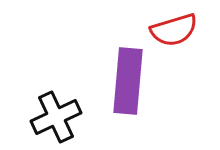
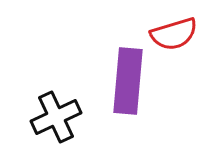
red semicircle: moved 4 px down
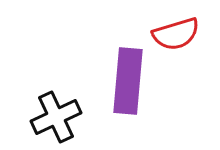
red semicircle: moved 2 px right
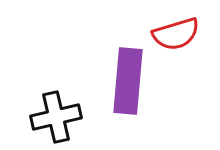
black cross: rotated 12 degrees clockwise
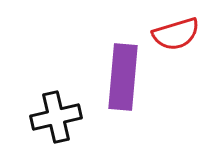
purple rectangle: moved 5 px left, 4 px up
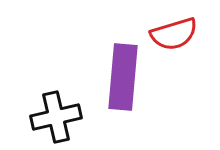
red semicircle: moved 2 px left
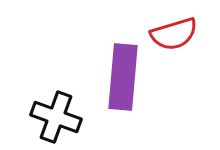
black cross: rotated 33 degrees clockwise
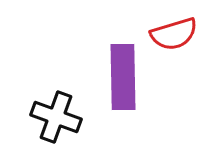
purple rectangle: rotated 6 degrees counterclockwise
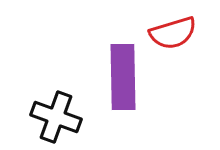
red semicircle: moved 1 px left, 1 px up
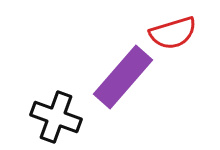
purple rectangle: rotated 42 degrees clockwise
